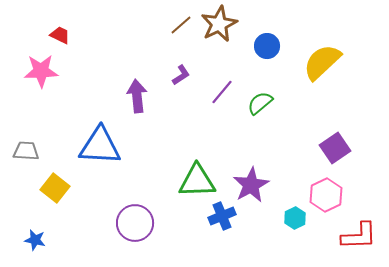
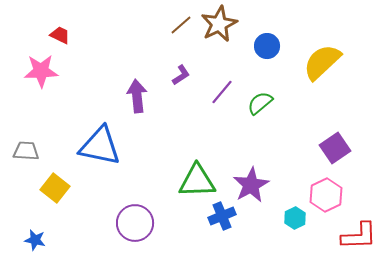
blue triangle: rotated 9 degrees clockwise
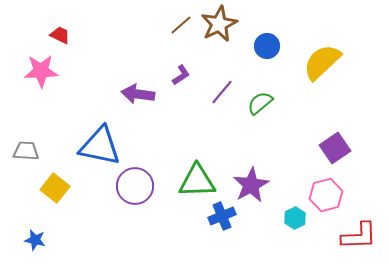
purple arrow: moved 1 px right, 2 px up; rotated 76 degrees counterclockwise
pink hexagon: rotated 12 degrees clockwise
purple circle: moved 37 px up
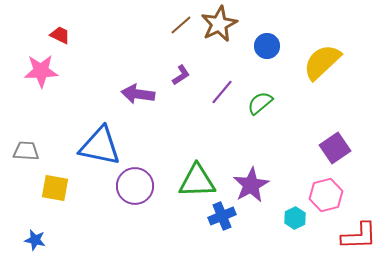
yellow square: rotated 28 degrees counterclockwise
